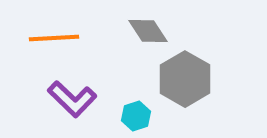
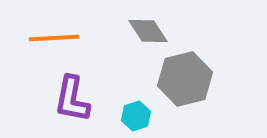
gray hexagon: rotated 16 degrees clockwise
purple L-shape: rotated 57 degrees clockwise
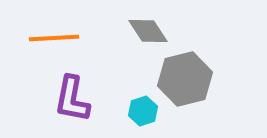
cyan hexagon: moved 7 px right, 5 px up
